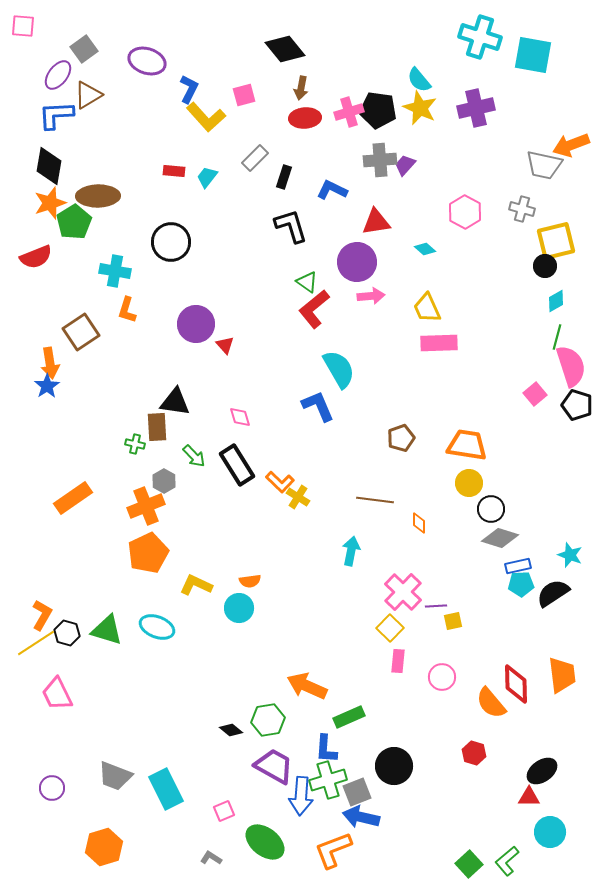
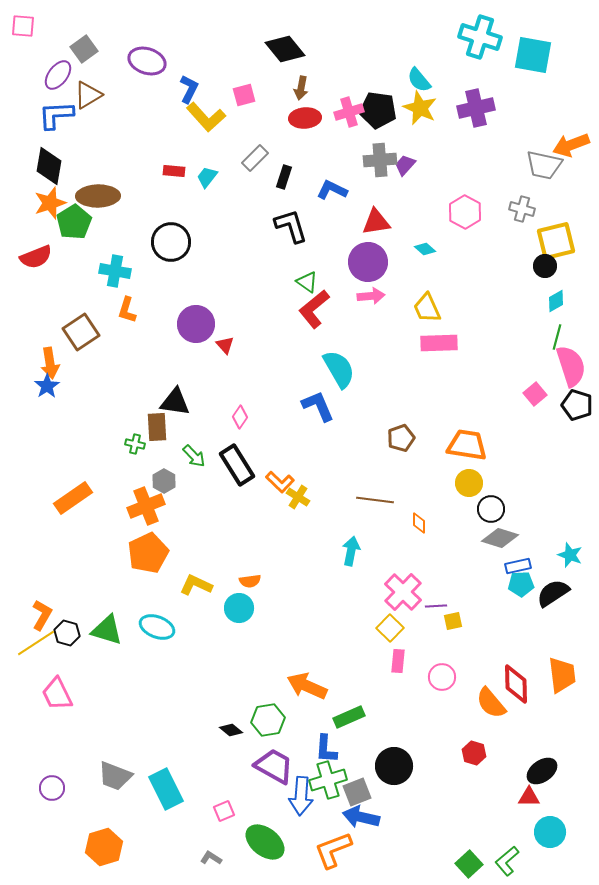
purple circle at (357, 262): moved 11 px right
pink diamond at (240, 417): rotated 50 degrees clockwise
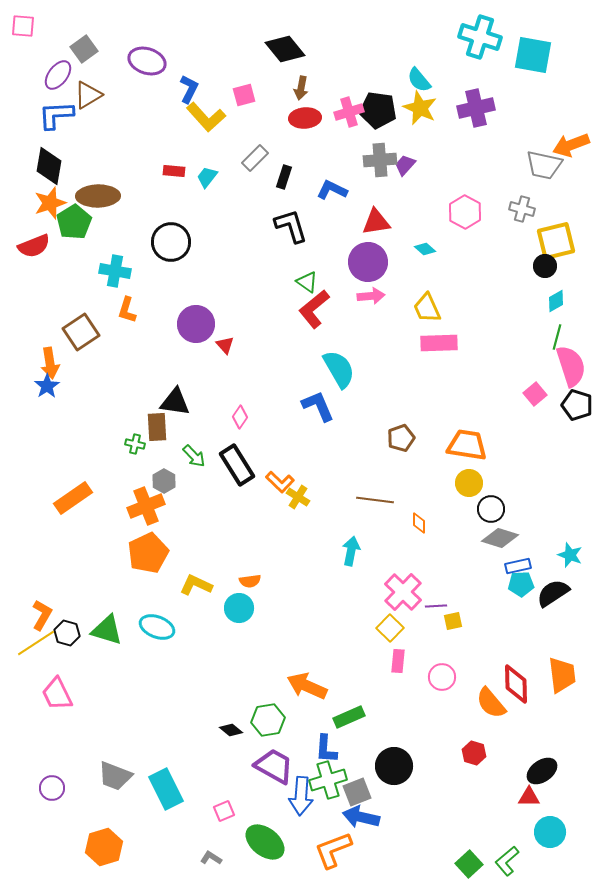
red semicircle at (36, 257): moved 2 px left, 11 px up
